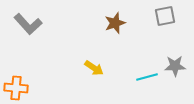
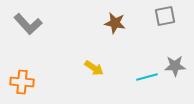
brown star: rotated 30 degrees clockwise
orange cross: moved 6 px right, 6 px up
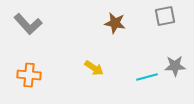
orange cross: moved 7 px right, 7 px up
